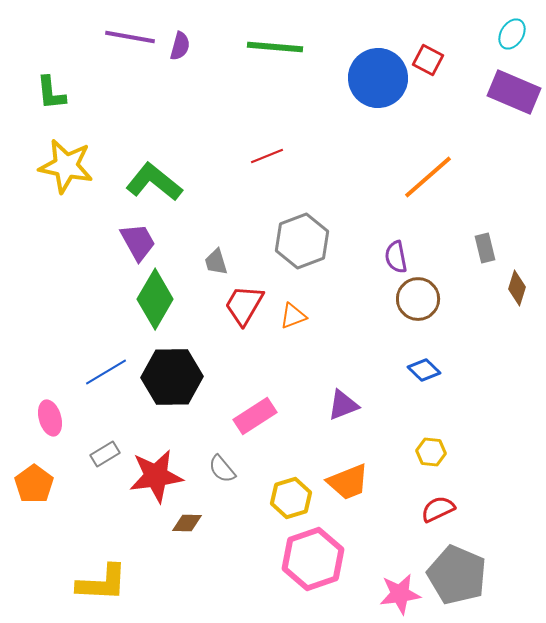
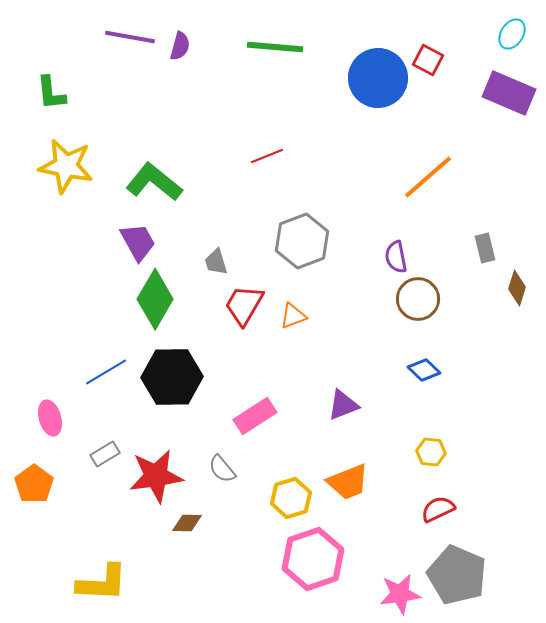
purple rectangle at (514, 92): moved 5 px left, 1 px down
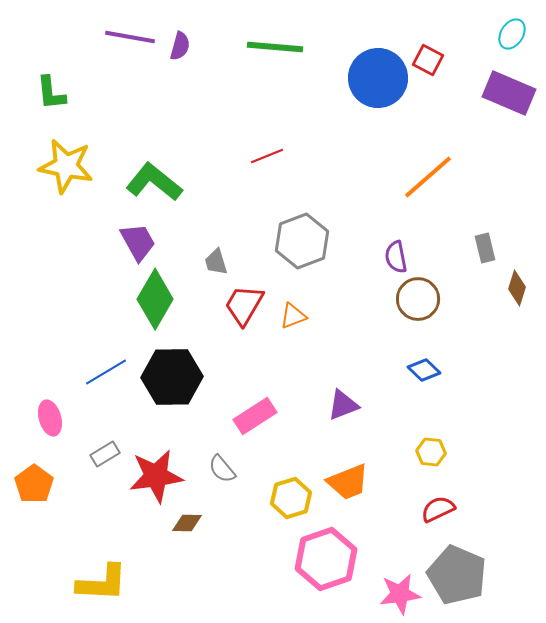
pink hexagon at (313, 559): moved 13 px right
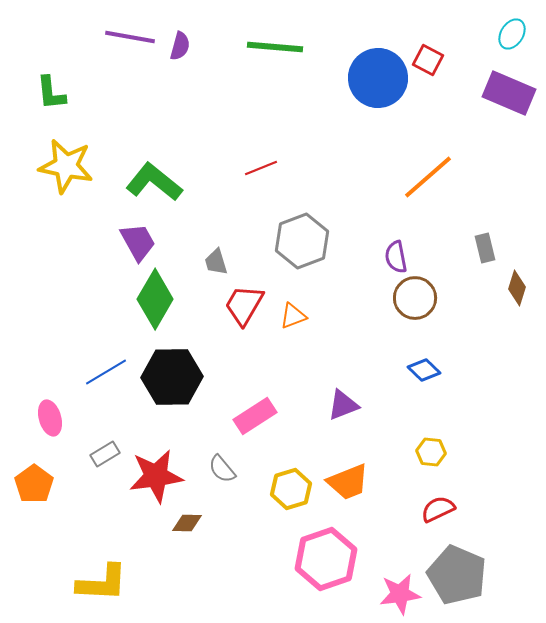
red line at (267, 156): moved 6 px left, 12 px down
brown circle at (418, 299): moved 3 px left, 1 px up
yellow hexagon at (291, 498): moved 9 px up
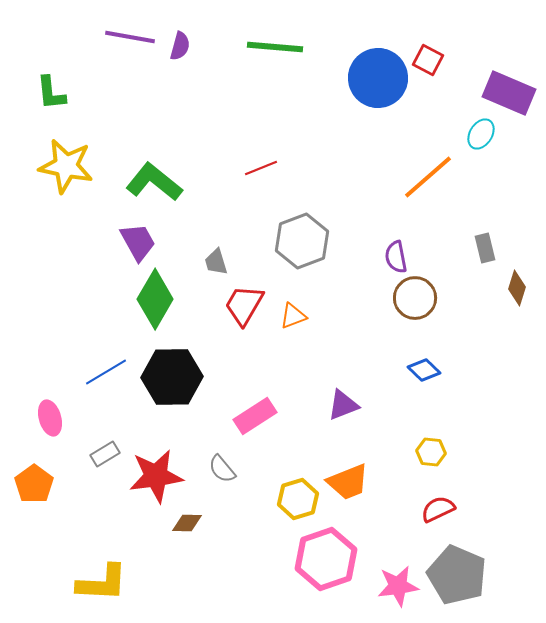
cyan ellipse at (512, 34): moved 31 px left, 100 px down
yellow hexagon at (291, 489): moved 7 px right, 10 px down
pink star at (400, 594): moved 2 px left, 8 px up
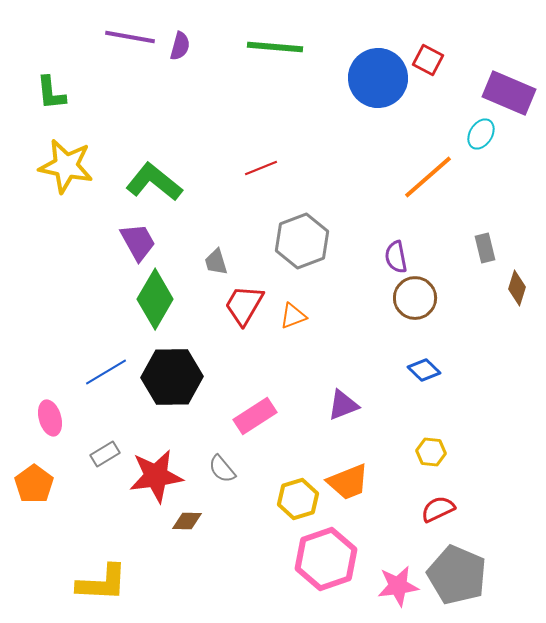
brown diamond at (187, 523): moved 2 px up
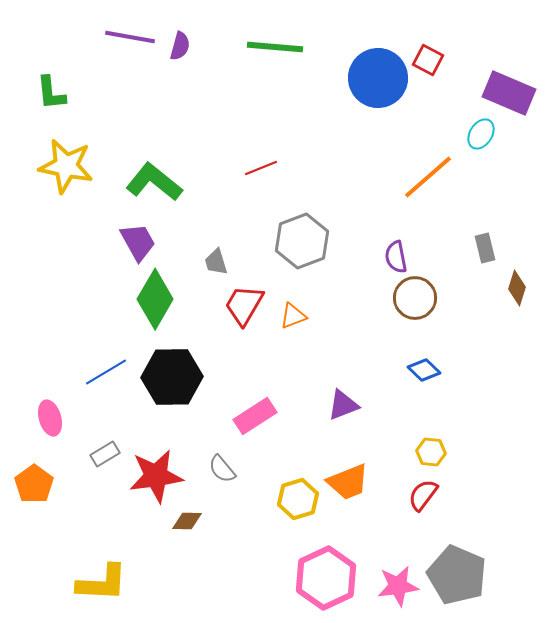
red semicircle at (438, 509): moved 15 px left, 14 px up; rotated 28 degrees counterclockwise
pink hexagon at (326, 559): moved 19 px down; rotated 6 degrees counterclockwise
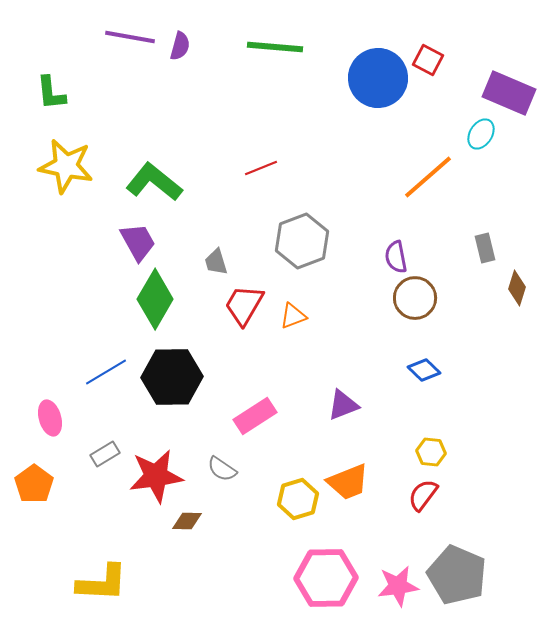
gray semicircle at (222, 469): rotated 16 degrees counterclockwise
pink hexagon at (326, 578): rotated 24 degrees clockwise
